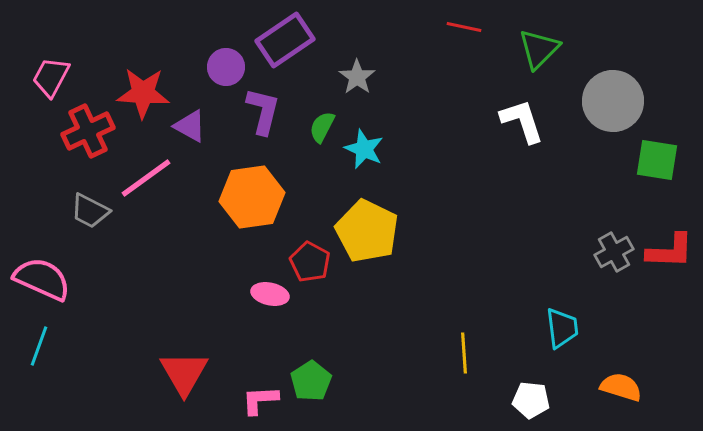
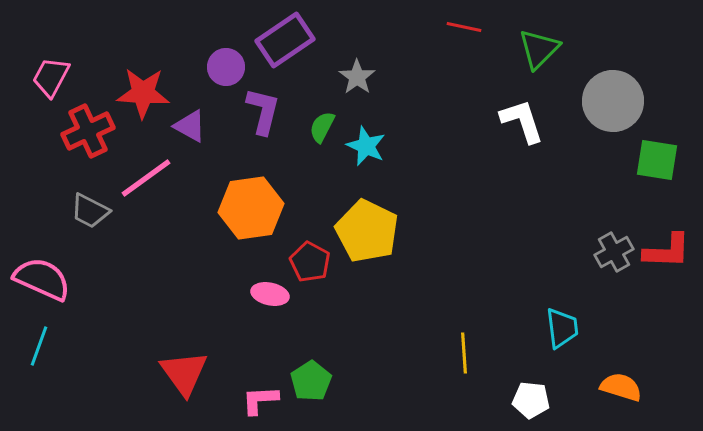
cyan star: moved 2 px right, 3 px up
orange hexagon: moved 1 px left, 11 px down
red L-shape: moved 3 px left
red triangle: rotated 6 degrees counterclockwise
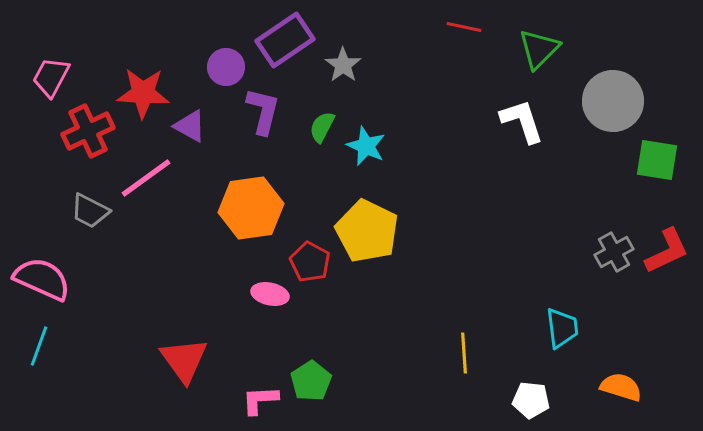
gray star: moved 14 px left, 12 px up
red L-shape: rotated 27 degrees counterclockwise
red triangle: moved 13 px up
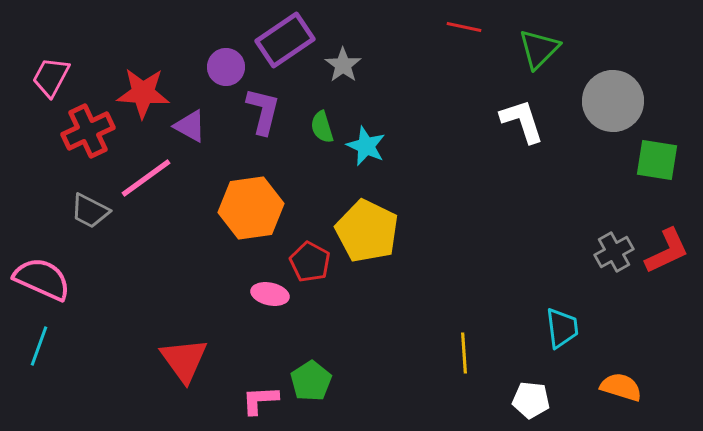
green semicircle: rotated 44 degrees counterclockwise
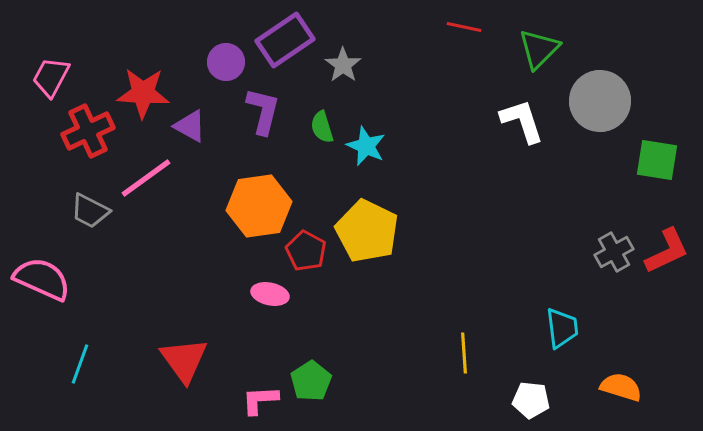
purple circle: moved 5 px up
gray circle: moved 13 px left
orange hexagon: moved 8 px right, 2 px up
red pentagon: moved 4 px left, 11 px up
cyan line: moved 41 px right, 18 px down
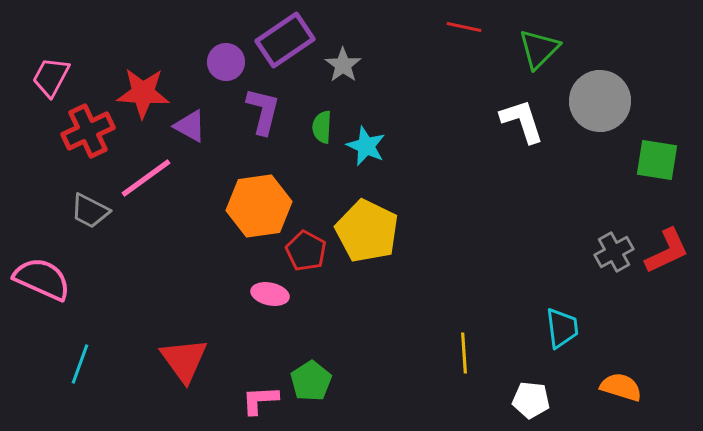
green semicircle: rotated 20 degrees clockwise
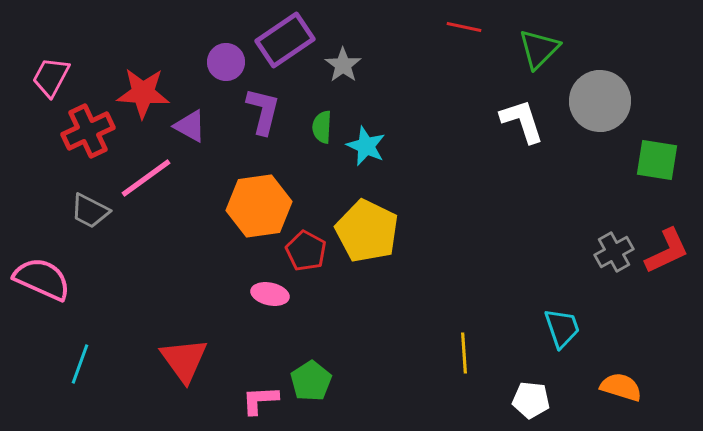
cyan trapezoid: rotated 12 degrees counterclockwise
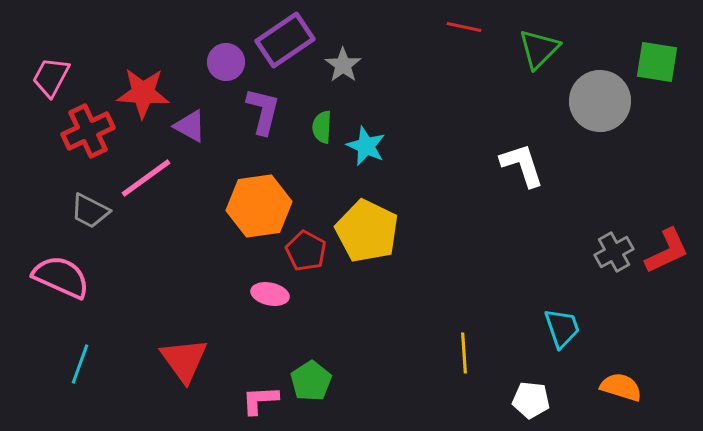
white L-shape: moved 44 px down
green square: moved 98 px up
pink semicircle: moved 19 px right, 2 px up
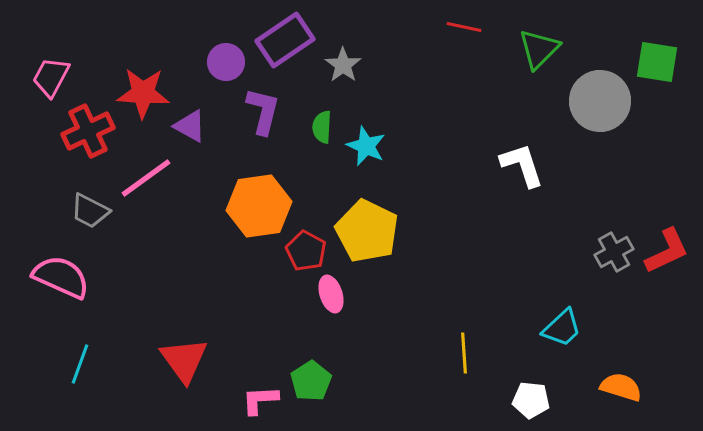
pink ellipse: moved 61 px right; rotated 60 degrees clockwise
cyan trapezoid: rotated 66 degrees clockwise
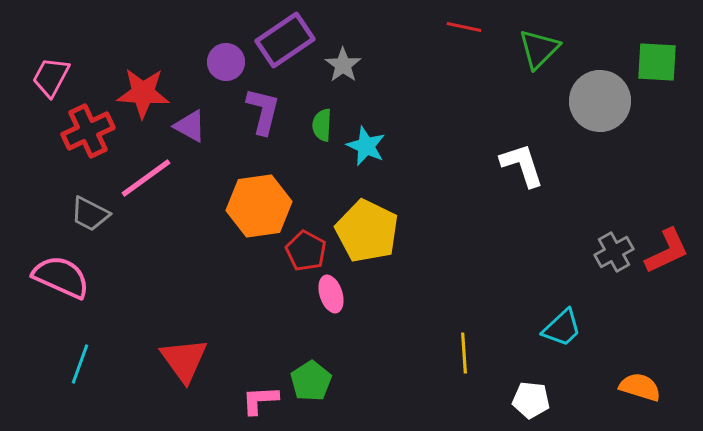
green square: rotated 6 degrees counterclockwise
green semicircle: moved 2 px up
gray trapezoid: moved 3 px down
orange semicircle: moved 19 px right
